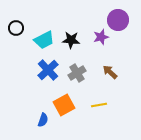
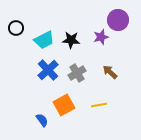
blue semicircle: moved 1 px left; rotated 56 degrees counterclockwise
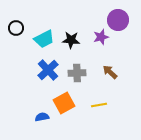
cyan trapezoid: moved 1 px up
gray cross: rotated 30 degrees clockwise
orange square: moved 2 px up
blue semicircle: moved 3 px up; rotated 64 degrees counterclockwise
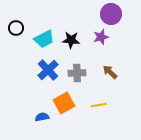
purple circle: moved 7 px left, 6 px up
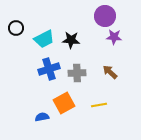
purple circle: moved 6 px left, 2 px down
purple star: moved 13 px right; rotated 21 degrees clockwise
blue cross: moved 1 px right, 1 px up; rotated 25 degrees clockwise
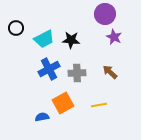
purple circle: moved 2 px up
purple star: rotated 21 degrees clockwise
blue cross: rotated 10 degrees counterclockwise
orange square: moved 1 px left
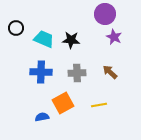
cyan trapezoid: rotated 130 degrees counterclockwise
blue cross: moved 8 px left, 3 px down; rotated 30 degrees clockwise
